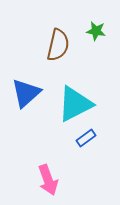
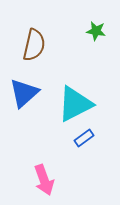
brown semicircle: moved 24 px left
blue triangle: moved 2 px left
blue rectangle: moved 2 px left
pink arrow: moved 4 px left
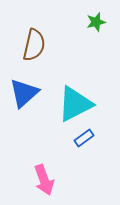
green star: moved 9 px up; rotated 24 degrees counterclockwise
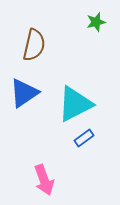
blue triangle: rotated 8 degrees clockwise
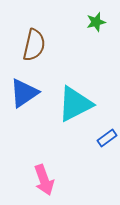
blue rectangle: moved 23 px right
